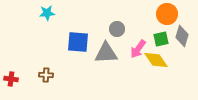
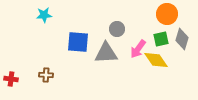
cyan star: moved 3 px left, 2 px down
gray diamond: moved 3 px down
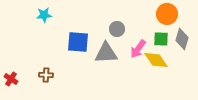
green square: rotated 14 degrees clockwise
red cross: rotated 24 degrees clockwise
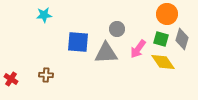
green square: rotated 14 degrees clockwise
yellow diamond: moved 7 px right, 2 px down
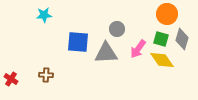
yellow diamond: moved 1 px left, 2 px up
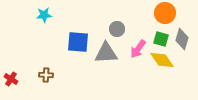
orange circle: moved 2 px left, 1 px up
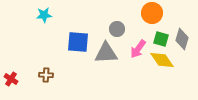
orange circle: moved 13 px left
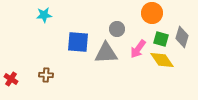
gray diamond: moved 2 px up
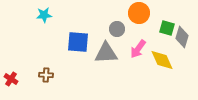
orange circle: moved 13 px left
green square: moved 6 px right, 11 px up
yellow diamond: rotated 10 degrees clockwise
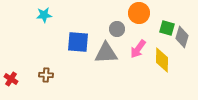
yellow diamond: rotated 25 degrees clockwise
